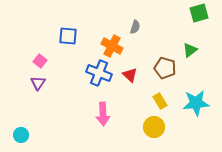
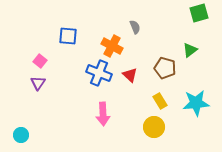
gray semicircle: rotated 40 degrees counterclockwise
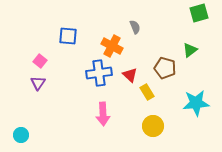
blue cross: rotated 30 degrees counterclockwise
yellow rectangle: moved 13 px left, 9 px up
yellow circle: moved 1 px left, 1 px up
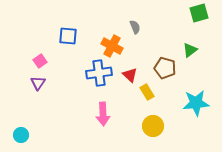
pink square: rotated 16 degrees clockwise
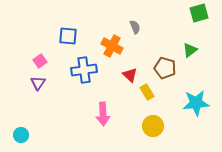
blue cross: moved 15 px left, 3 px up
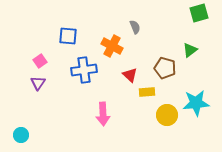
yellow rectangle: rotated 63 degrees counterclockwise
yellow circle: moved 14 px right, 11 px up
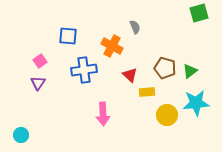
green triangle: moved 21 px down
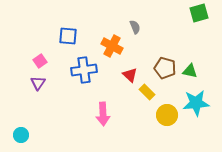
green triangle: rotated 49 degrees clockwise
yellow rectangle: rotated 49 degrees clockwise
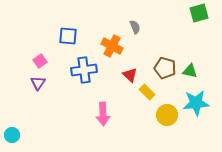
cyan circle: moved 9 px left
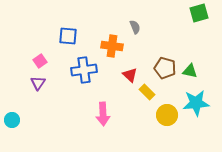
orange cross: rotated 20 degrees counterclockwise
cyan circle: moved 15 px up
